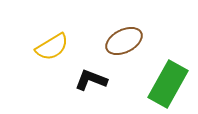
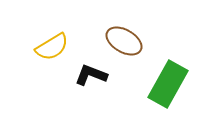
brown ellipse: rotated 57 degrees clockwise
black L-shape: moved 5 px up
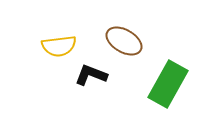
yellow semicircle: moved 7 px right, 1 px up; rotated 24 degrees clockwise
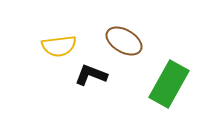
green rectangle: moved 1 px right
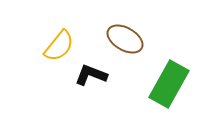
brown ellipse: moved 1 px right, 2 px up
yellow semicircle: rotated 44 degrees counterclockwise
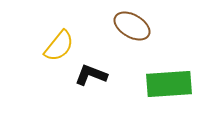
brown ellipse: moved 7 px right, 13 px up
green rectangle: rotated 57 degrees clockwise
